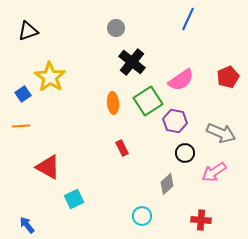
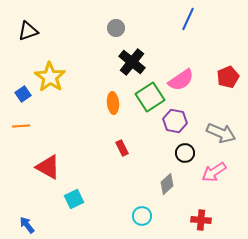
green square: moved 2 px right, 4 px up
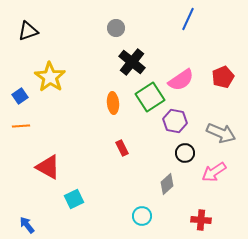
red pentagon: moved 5 px left
blue square: moved 3 px left, 2 px down
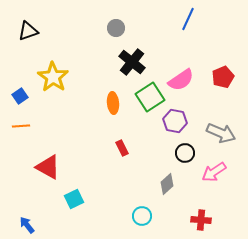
yellow star: moved 3 px right
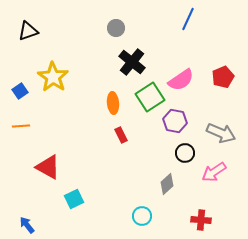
blue square: moved 5 px up
red rectangle: moved 1 px left, 13 px up
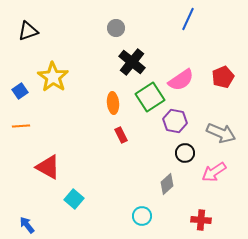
cyan square: rotated 24 degrees counterclockwise
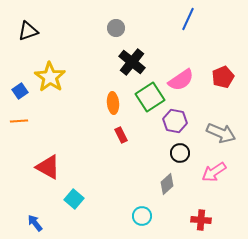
yellow star: moved 3 px left
orange line: moved 2 px left, 5 px up
black circle: moved 5 px left
blue arrow: moved 8 px right, 2 px up
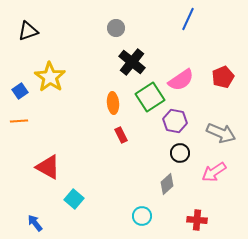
red cross: moved 4 px left
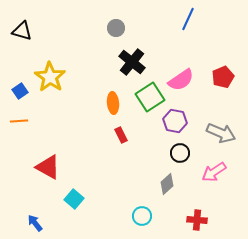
black triangle: moved 6 px left; rotated 35 degrees clockwise
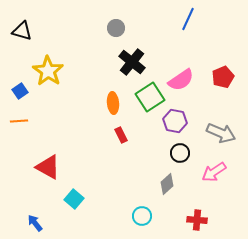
yellow star: moved 2 px left, 6 px up
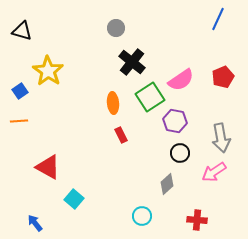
blue line: moved 30 px right
gray arrow: moved 5 px down; rotated 56 degrees clockwise
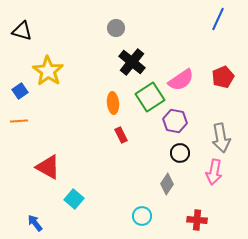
pink arrow: rotated 45 degrees counterclockwise
gray diamond: rotated 15 degrees counterclockwise
